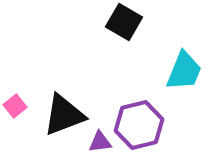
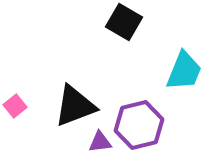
black triangle: moved 11 px right, 9 px up
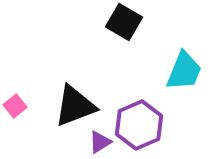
purple hexagon: rotated 9 degrees counterclockwise
purple triangle: rotated 25 degrees counterclockwise
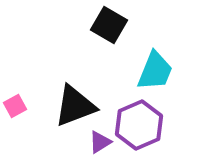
black square: moved 15 px left, 3 px down
cyan trapezoid: moved 29 px left
pink square: rotated 10 degrees clockwise
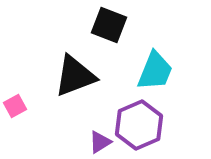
black square: rotated 9 degrees counterclockwise
black triangle: moved 30 px up
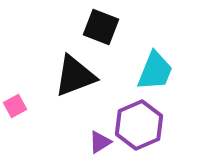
black square: moved 8 px left, 2 px down
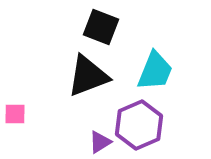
black triangle: moved 13 px right
pink square: moved 8 px down; rotated 30 degrees clockwise
